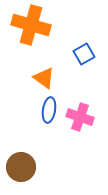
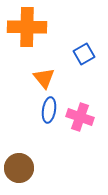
orange cross: moved 4 px left, 2 px down; rotated 15 degrees counterclockwise
orange triangle: rotated 15 degrees clockwise
brown circle: moved 2 px left, 1 px down
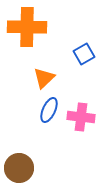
orange triangle: rotated 25 degrees clockwise
blue ellipse: rotated 15 degrees clockwise
pink cross: moved 1 px right; rotated 12 degrees counterclockwise
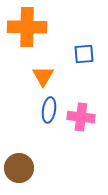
blue square: rotated 25 degrees clockwise
orange triangle: moved 1 px left, 2 px up; rotated 15 degrees counterclockwise
blue ellipse: rotated 15 degrees counterclockwise
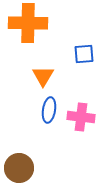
orange cross: moved 1 px right, 4 px up
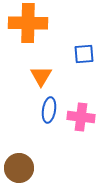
orange triangle: moved 2 px left
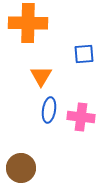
brown circle: moved 2 px right
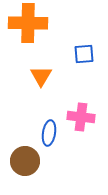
blue ellipse: moved 23 px down
brown circle: moved 4 px right, 7 px up
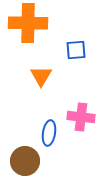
blue square: moved 8 px left, 4 px up
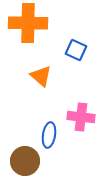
blue square: rotated 30 degrees clockwise
orange triangle: rotated 20 degrees counterclockwise
blue ellipse: moved 2 px down
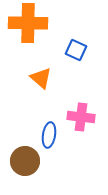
orange triangle: moved 2 px down
